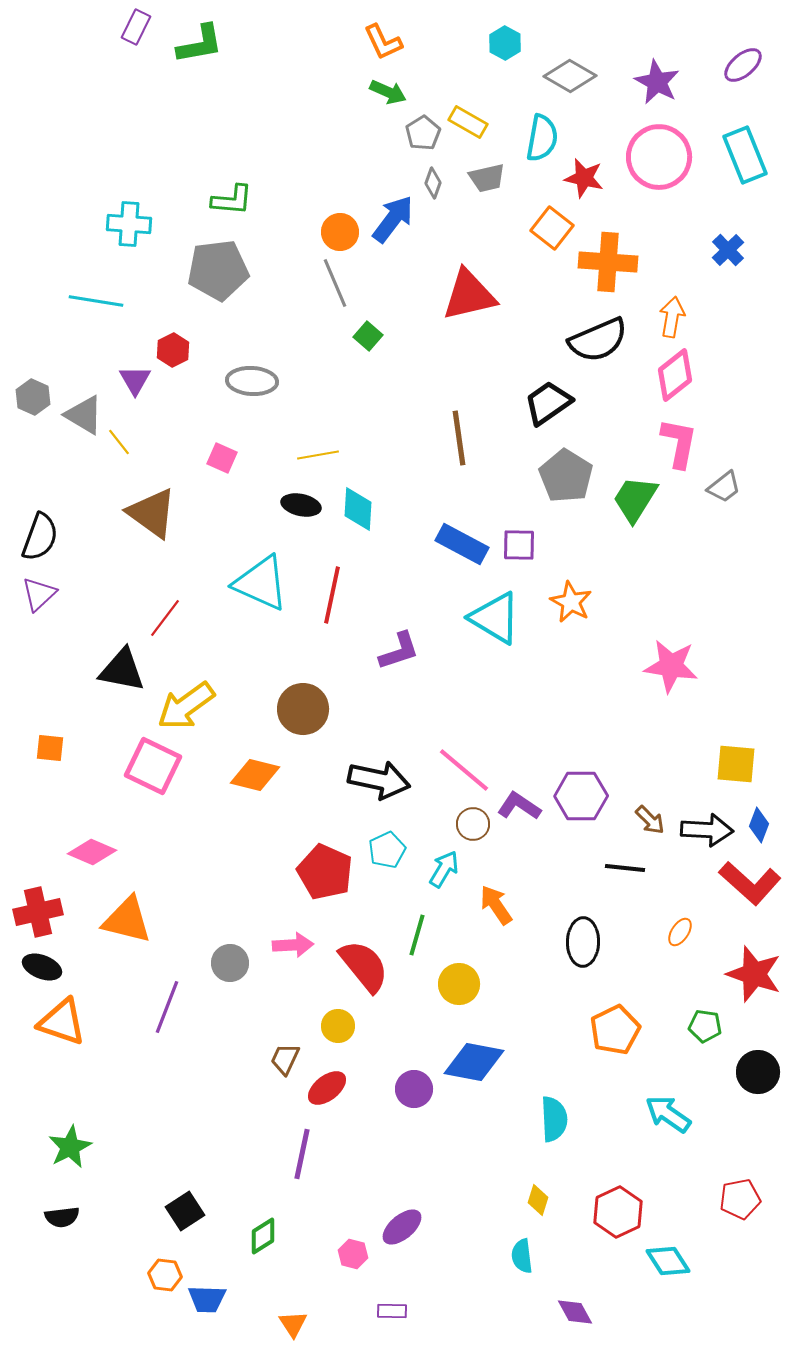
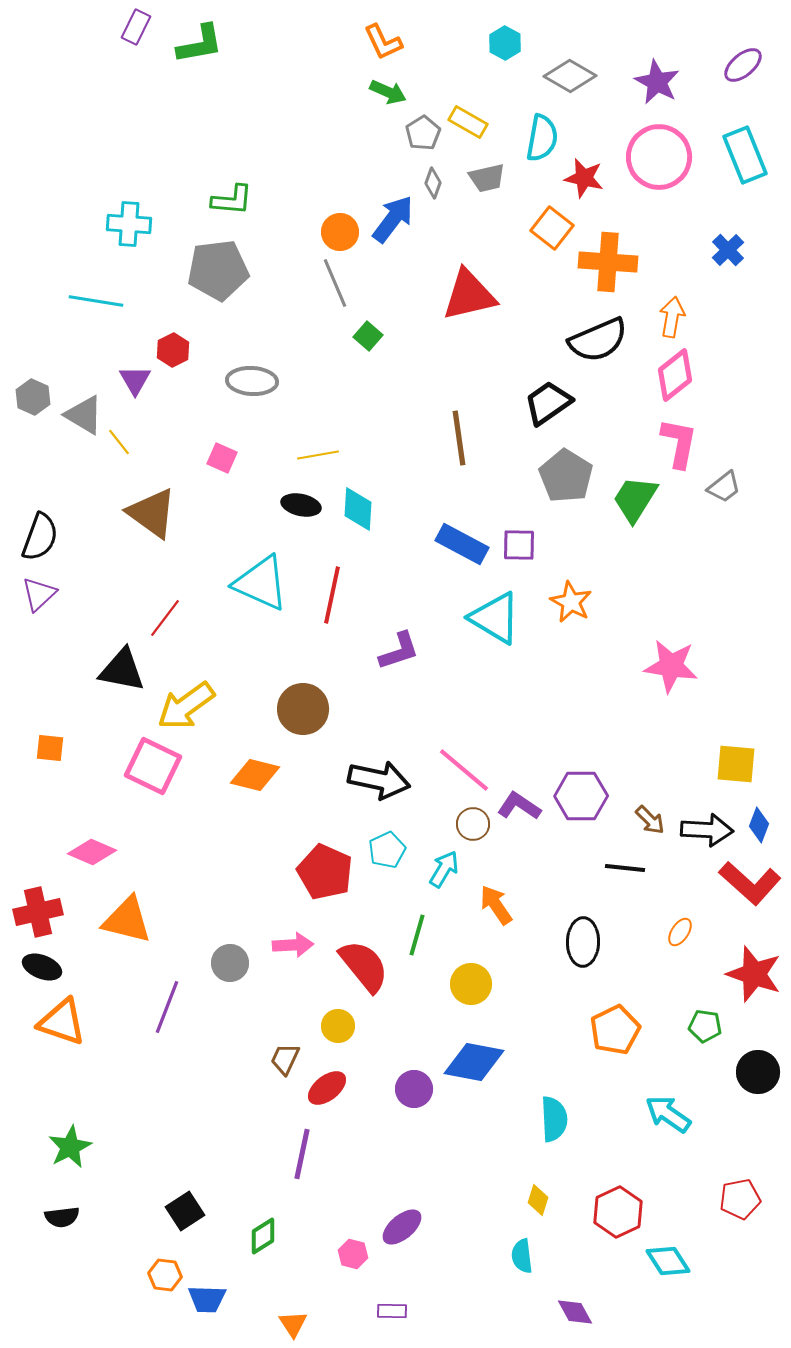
yellow circle at (459, 984): moved 12 px right
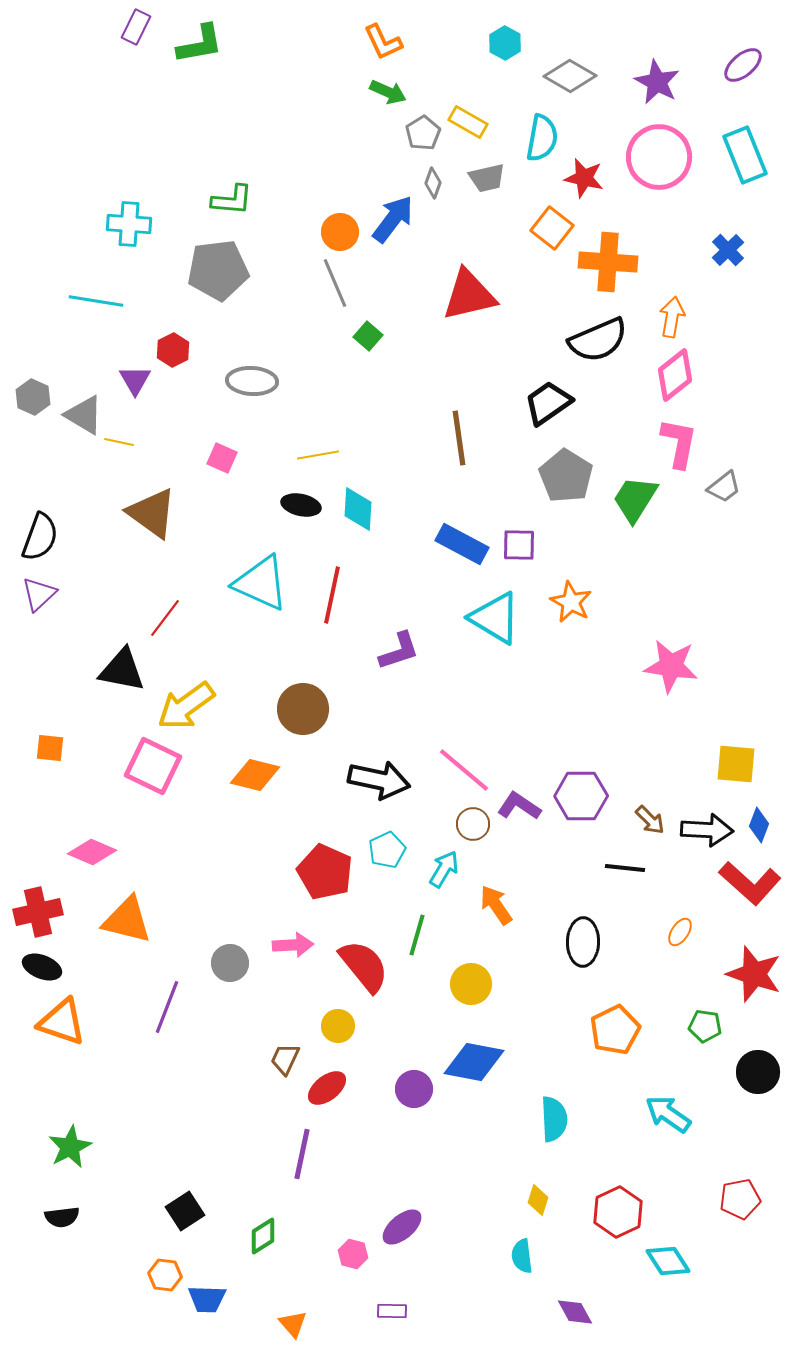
yellow line at (119, 442): rotated 40 degrees counterclockwise
orange triangle at (293, 1324): rotated 8 degrees counterclockwise
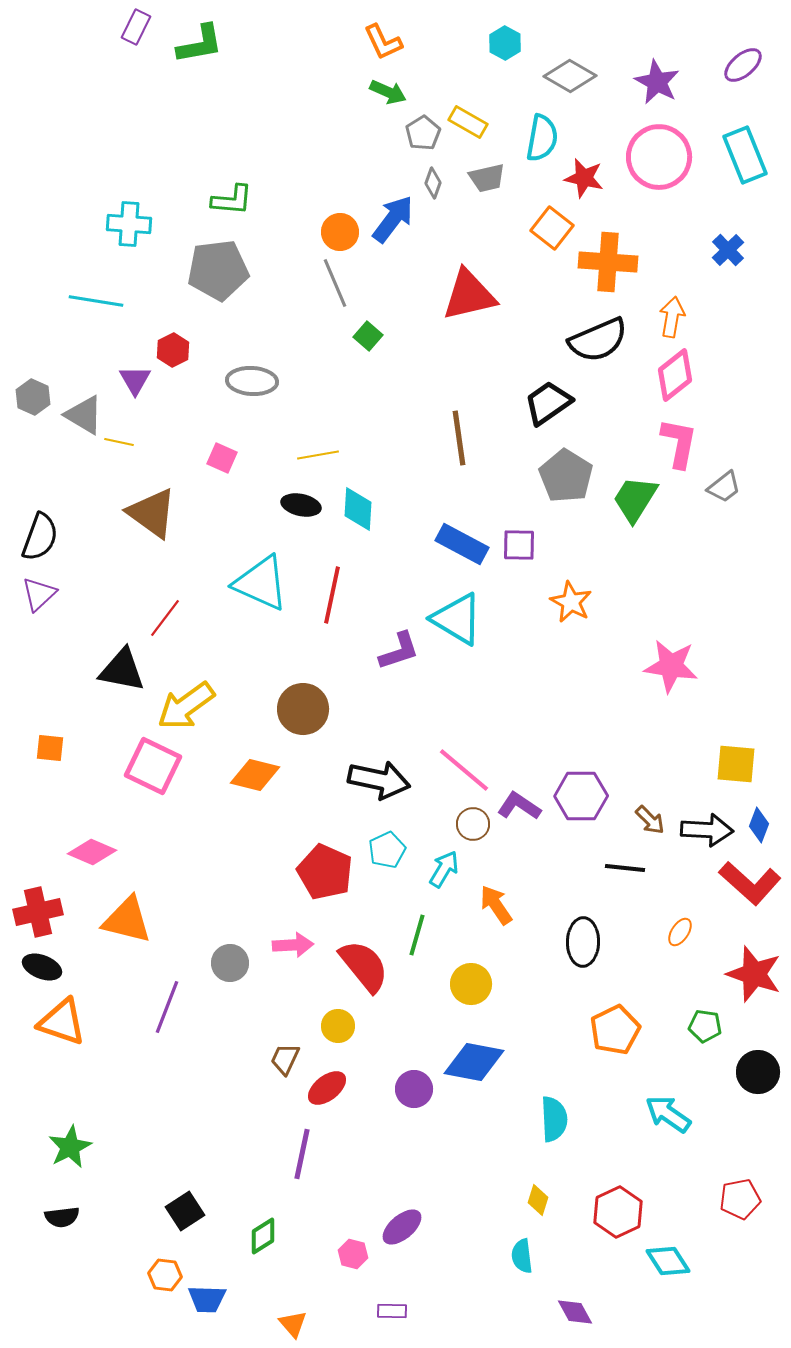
cyan triangle at (495, 618): moved 38 px left, 1 px down
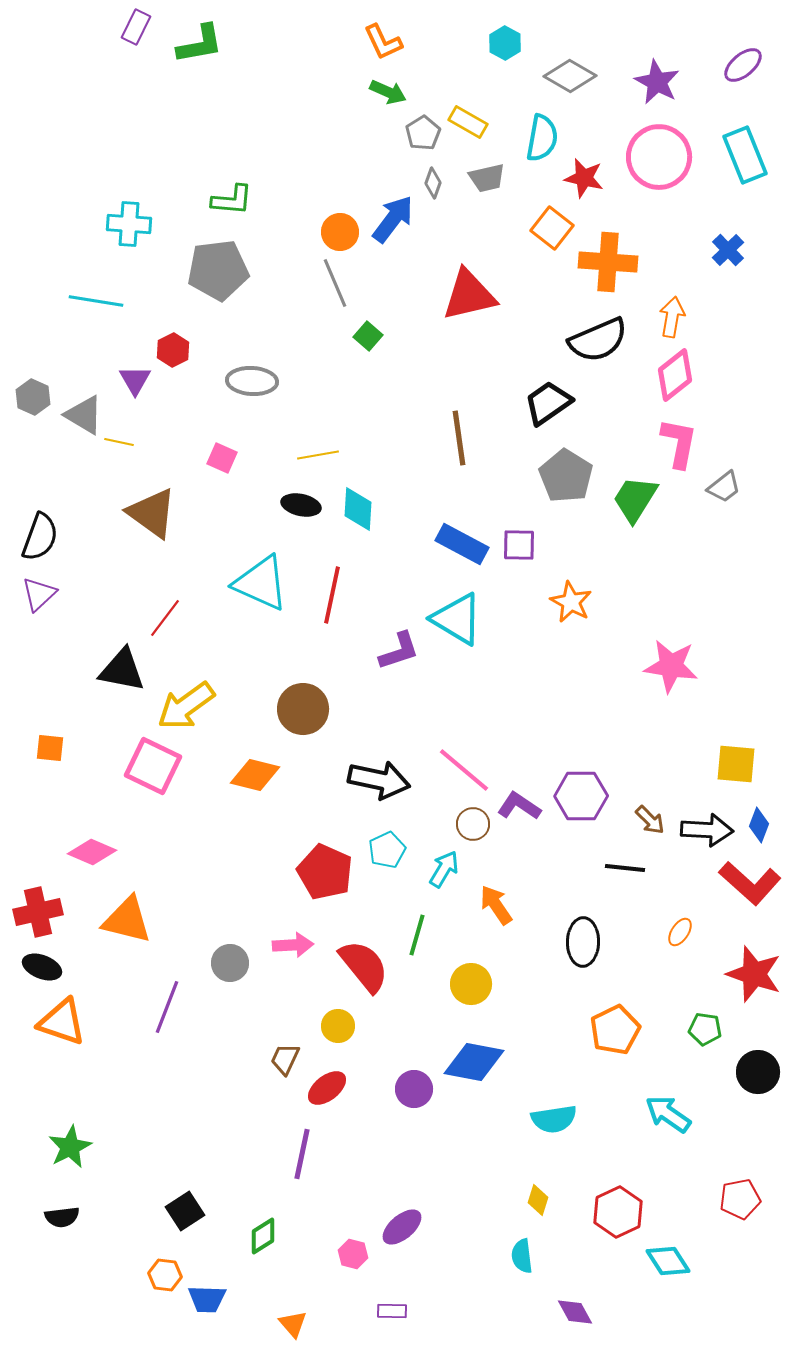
green pentagon at (705, 1026): moved 3 px down
cyan semicircle at (554, 1119): rotated 84 degrees clockwise
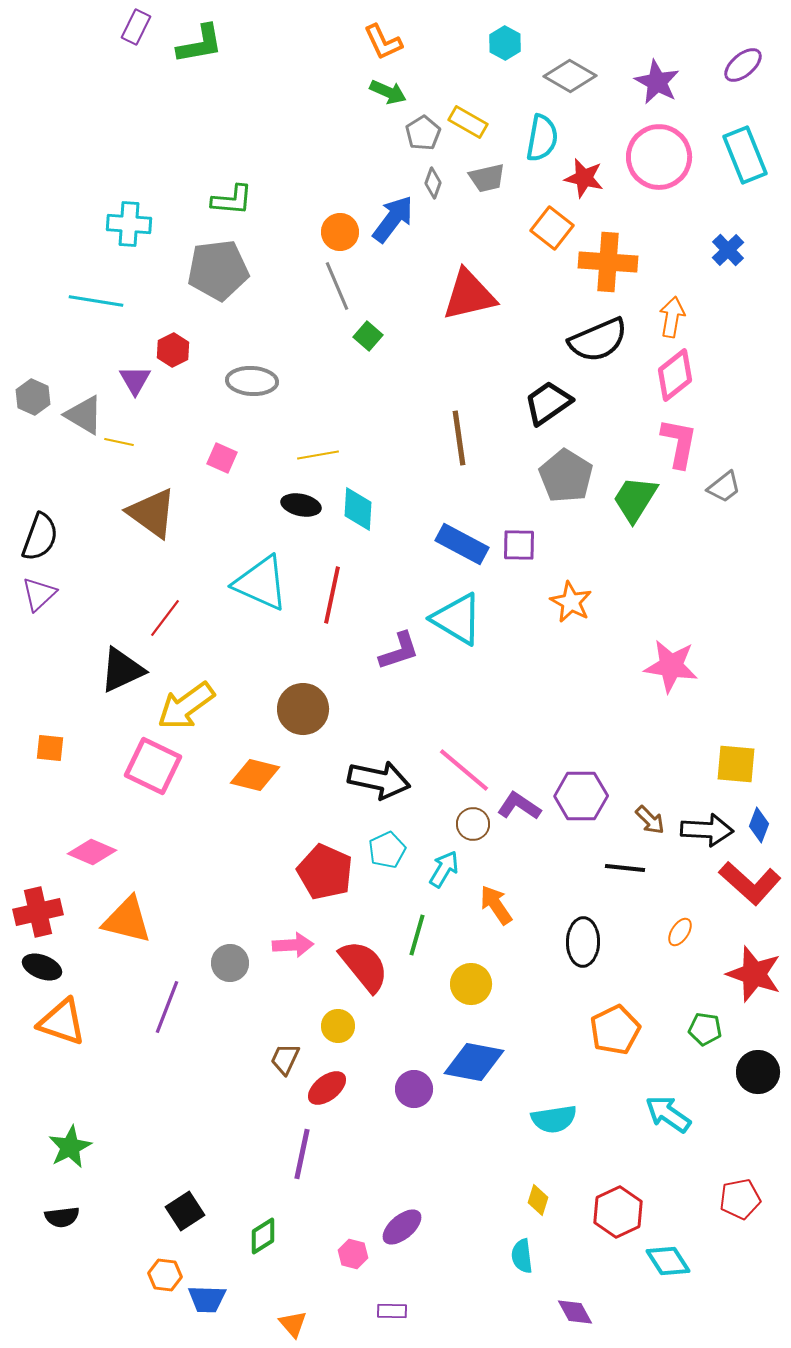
gray line at (335, 283): moved 2 px right, 3 px down
black triangle at (122, 670): rotated 36 degrees counterclockwise
